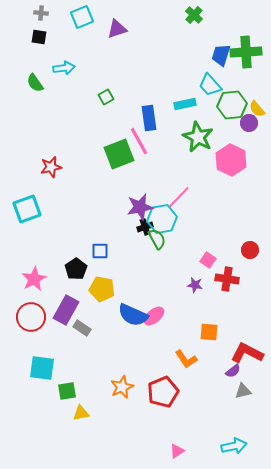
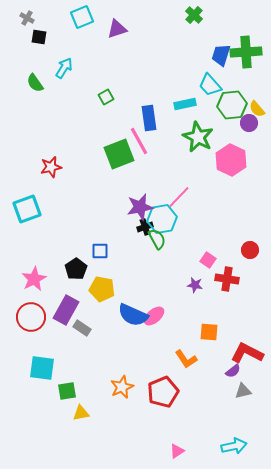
gray cross at (41, 13): moved 14 px left, 5 px down; rotated 24 degrees clockwise
cyan arrow at (64, 68): rotated 50 degrees counterclockwise
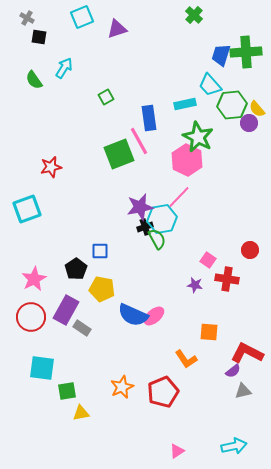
green semicircle at (35, 83): moved 1 px left, 3 px up
pink hexagon at (231, 160): moved 44 px left
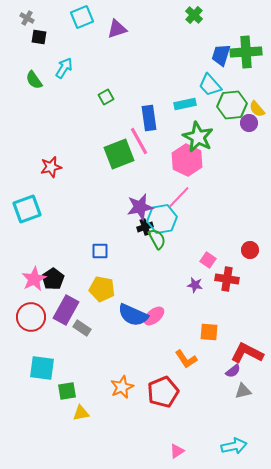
black pentagon at (76, 269): moved 23 px left, 10 px down
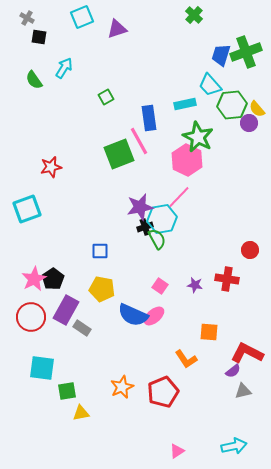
green cross at (246, 52): rotated 16 degrees counterclockwise
pink square at (208, 260): moved 48 px left, 26 px down
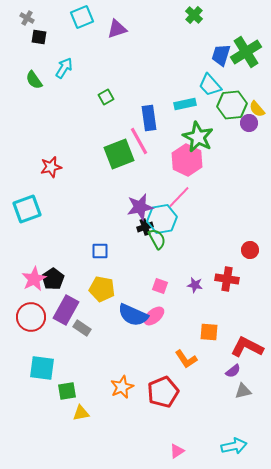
green cross at (246, 52): rotated 12 degrees counterclockwise
pink square at (160, 286): rotated 14 degrees counterclockwise
red L-shape at (247, 353): moved 6 px up
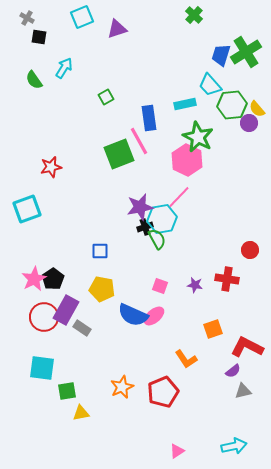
red circle at (31, 317): moved 13 px right
orange square at (209, 332): moved 4 px right, 3 px up; rotated 24 degrees counterclockwise
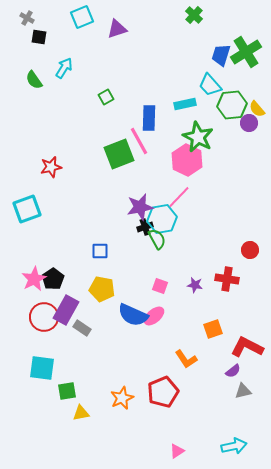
blue rectangle at (149, 118): rotated 10 degrees clockwise
orange star at (122, 387): moved 11 px down
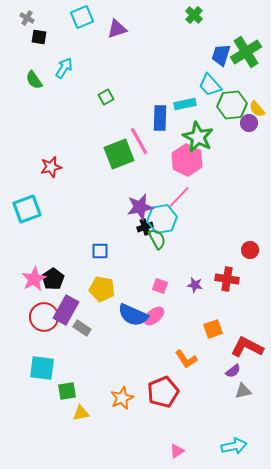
blue rectangle at (149, 118): moved 11 px right
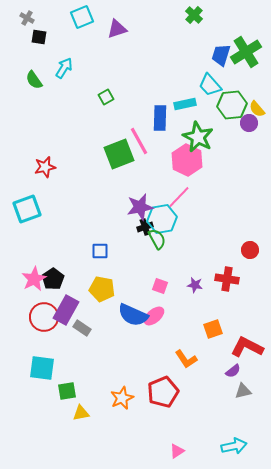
red star at (51, 167): moved 6 px left
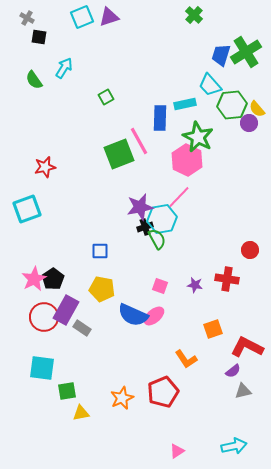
purple triangle at (117, 29): moved 8 px left, 12 px up
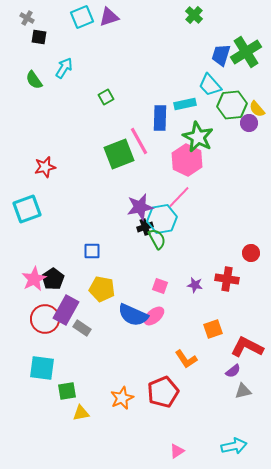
red circle at (250, 250): moved 1 px right, 3 px down
blue square at (100, 251): moved 8 px left
red circle at (44, 317): moved 1 px right, 2 px down
